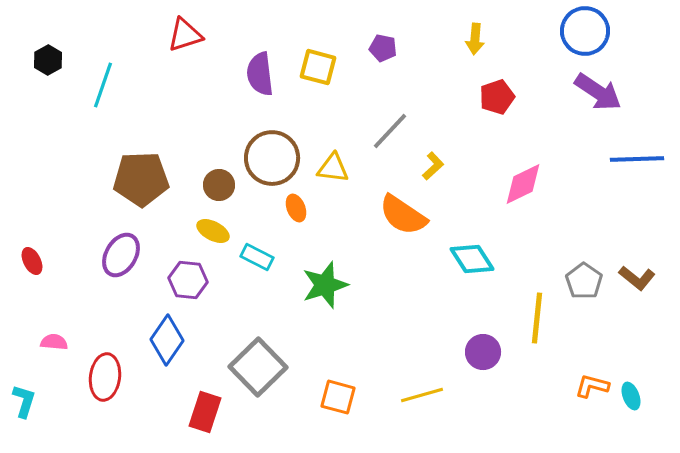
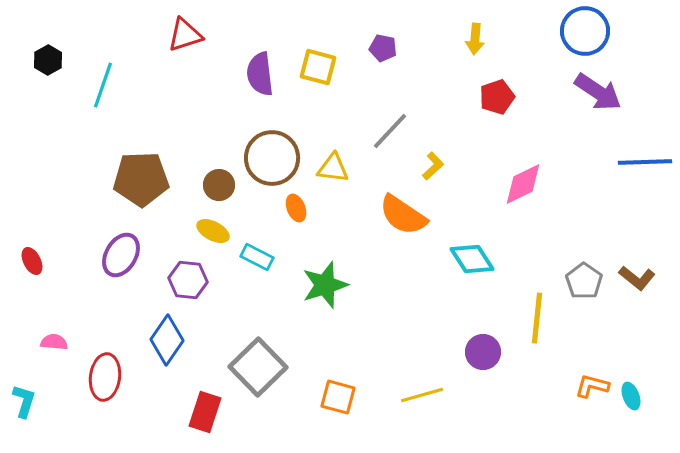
blue line at (637, 159): moved 8 px right, 3 px down
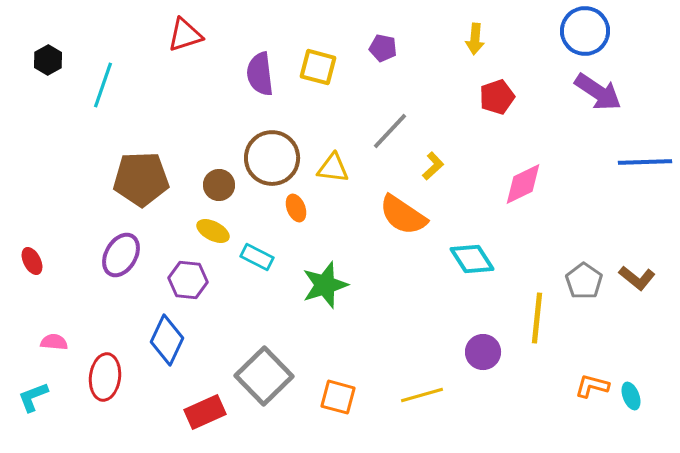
blue diamond at (167, 340): rotated 9 degrees counterclockwise
gray square at (258, 367): moved 6 px right, 9 px down
cyan L-shape at (24, 401): moved 9 px right, 4 px up; rotated 128 degrees counterclockwise
red rectangle at (205, 412): rotated 48 degrees clockwise
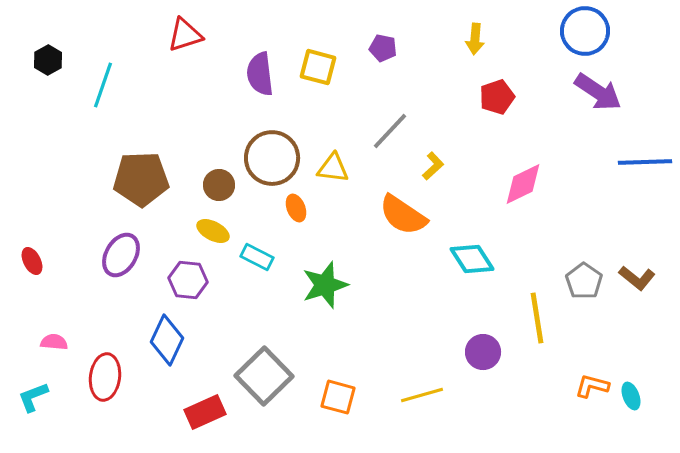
yellow line at (537, 318): rotated 15 degrees counterclockwise
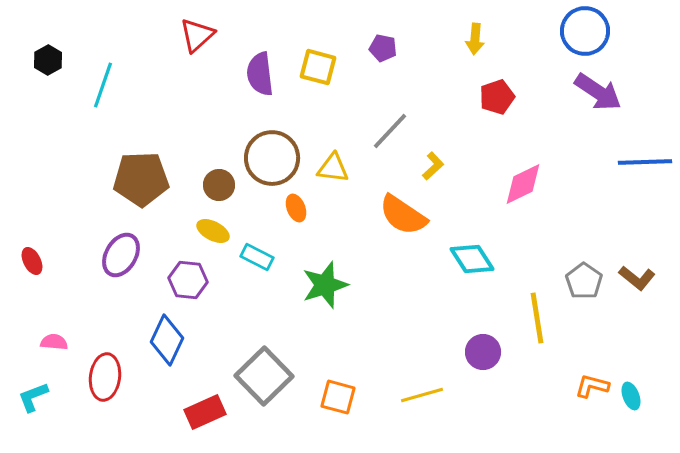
red triangle at (185, 35): moved 12 px right; rotated 24 degrees counterclockwise
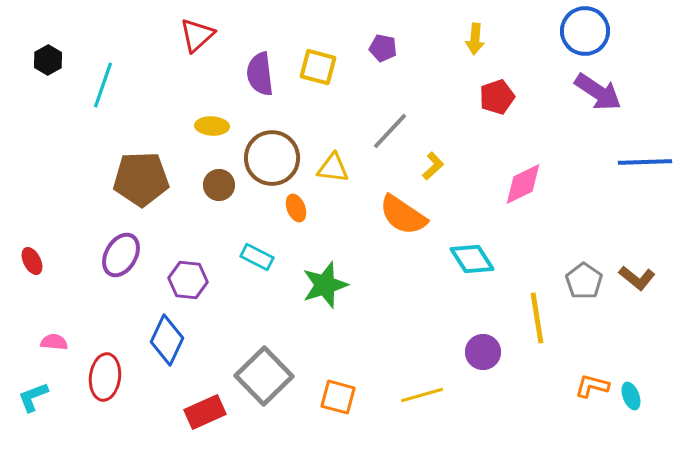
yellow ellipse at (213, 231): moved 1 px left, 105 px up; rotated 24 degrees counterclockwise
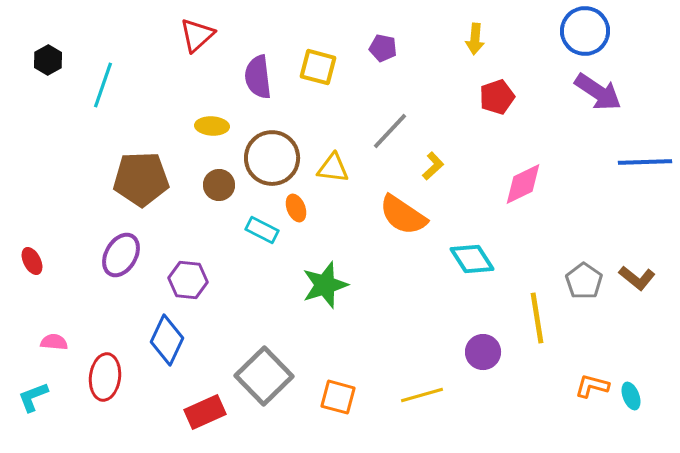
purple semicircle at (260, 74): moved 2 px left, 3 px down
cyan rectangle at (257, 257): moved 5 px right, 27 px up
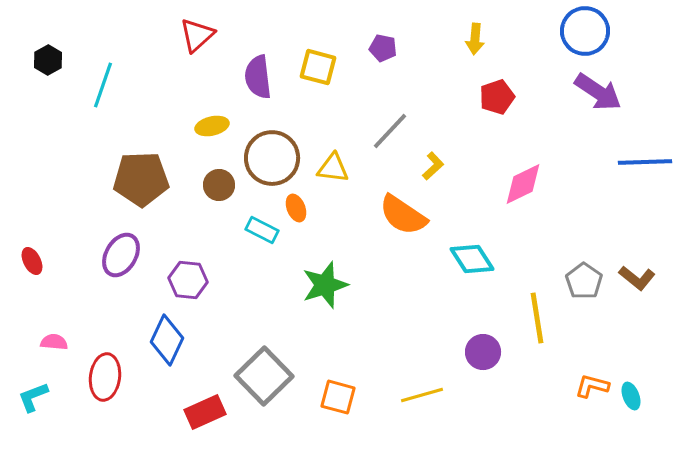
yellow ellipse at (212, 126): rotated 16 degrees counterclockwise
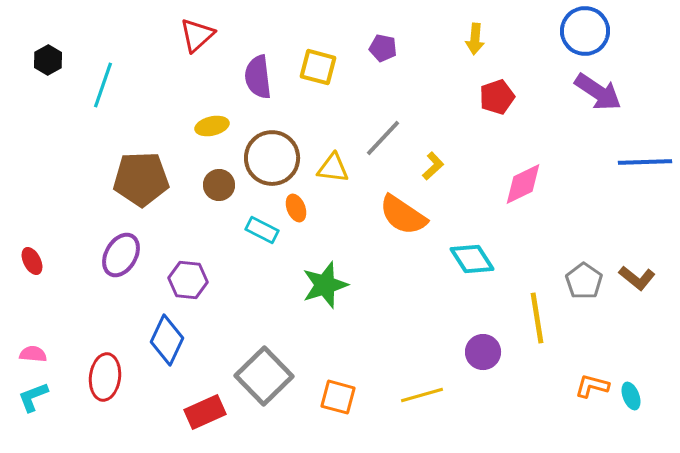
gray line at (390, 131): moved 7 px left, 7 px down
pink semicircle at (54, 342): moved 21 px left, 12 px down
